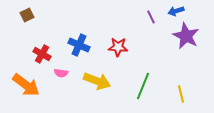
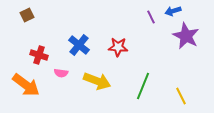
blue arrow: moved 3 px left
blue cross: rotated 15 degrees clockwise
red cross: moved 3 px left, 1 px down; rotated 12 degrees counterclockwise
yellow line: moved 2 px down; rotated 12 degrees counterclockwise
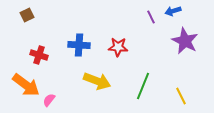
purple star: moved 1 px left, 5 px down
blue cross: rotated 35 degrees counterclockwise
pink semicircle: moved 12 px left, 27 px down; rotated 120 degrees clockwise
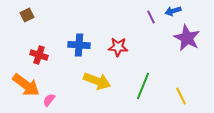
purple star: moved 2 px right, 3 px up
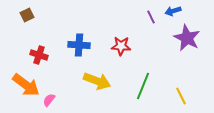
red star: moved 3 px right, 1 px up
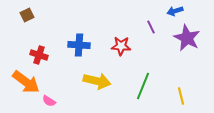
blue arrow: moved 2 px right
purple line: moved 10 px down
yellow arrow: rotated 8 degrees counterclockwise
orange arrow: moved 3 px up
yellow line: rotated 12 degrees clockwise
pink semicircle: moved 1 px down; rotated 96 degrees counterclockwise
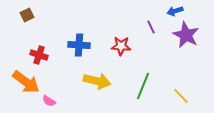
purple star: moved 1 px left, 3 px up
yellow line: rotated 30 degrees counterclockwise
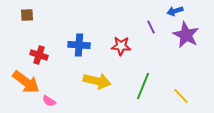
brown square: rotated 24 degrees clockwise
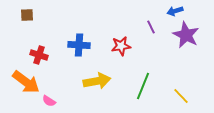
red star: rotated 12 degrees counterclockwise
yellow arrow: rotated 24 degrees counterclockwise
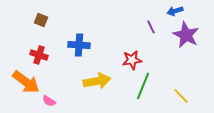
brown square: moved 14 px right, 5 px down; rotated 24 degrees clockwise
red star: moved 11 px right, 14 px down
